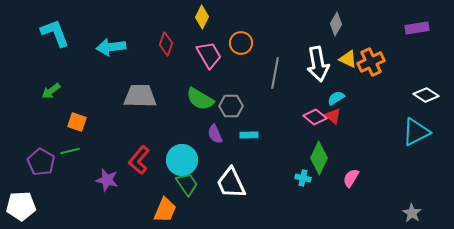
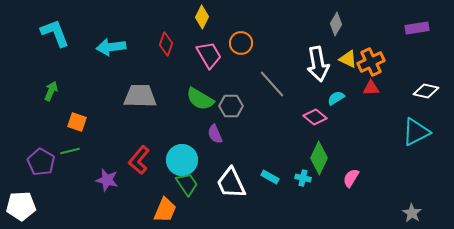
gray line: moved 3 px left, 11 px down; rotated 52 degrees counterclockwise
green arrow: rotated 150 degrees clockwise
white diamond: moved 4 px up; rotated 20 degrees counterclockwise
red triangle: moved 38 px right, 28 px up; rotated 42 degrees counterclockwise
cyan rectangle: moved 21 px right, 42 px down; rotated 30 degrees clockwise
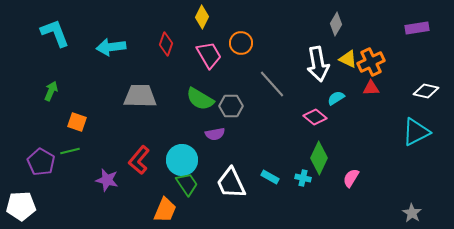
purple semicircle: rotated 78 degrees counterclockwise
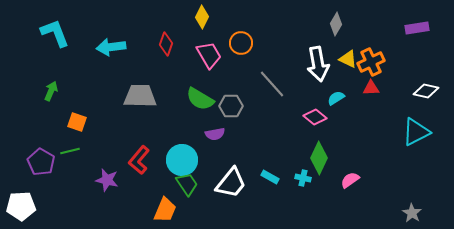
pink semicircle: moved 1 px left, 2 px down; rotated 24 degrees clockwise
white trapezoid: rotated 116 degrees counterclockwise
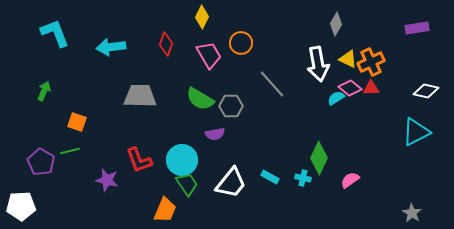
green arrow: moved 7 px left
pink diamond: moved 35 px right, 29 px up
red L-shape: rotated 60 degrees counterclockwise
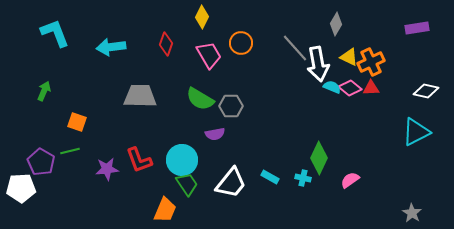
yellow triangle: moved 1 px right, 2 px up
gray line: moved 23 px right, 36 px up
cyan semicircle: moved 4 px left, 11 px up; rotated 54 degrees clockwise
purple star: moved 11 px up; rotated 20 degrees counterclockwise
white pentagon: moved 18 px up
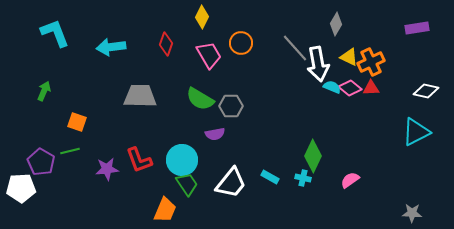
green diamond: moved 6 px left, 2 px up
gray star: rotated 30 degrees counterclockwise
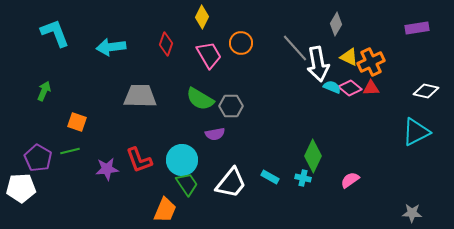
purple pentagon: moved 3 px left, 4 px up
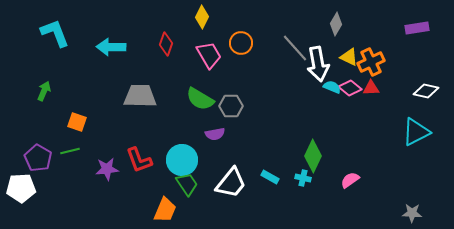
cyan arrow: rotated 8 degrees clockwise
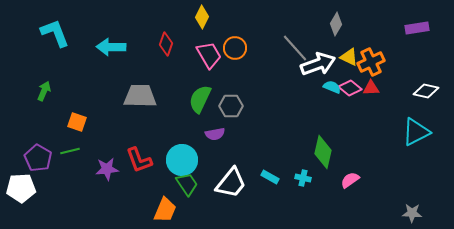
orange circle: moved 6 px left, 5 px down
white arrow: rotated 100 degrees counterclockwise
green semicircle: rotated 84 degrees clockwise
green diamond: moved 10 px right, 4 px up; rotated 12 degrees counterclockwise
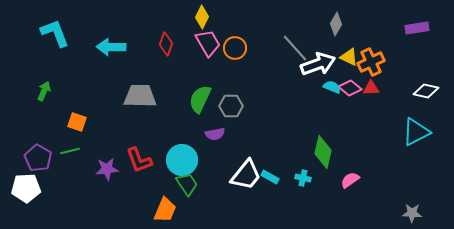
pink trapezoid: moved 1 px left, 12 px up
white trapezoid: moved 15 px right, 8 px up
white pentagon: moved 5 px right
